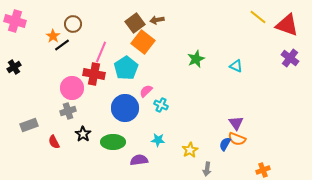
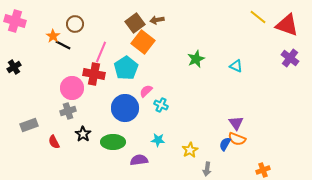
brown circle: moved 2 px right
black line: moved 1 px right; rotated 63 degrees clockwise
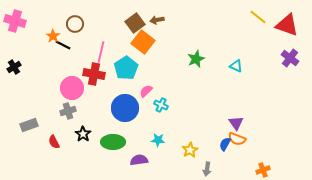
pink line: rotated 10 degrees counterclockwise
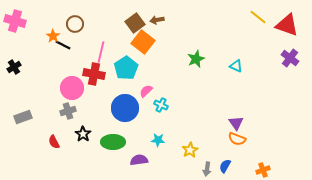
gray rectangle: moved 6 px left, 8 px up
blue semicircle: moved 22 px down
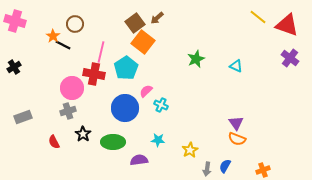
brown arrow: moved 2 px up; rotated 32 degrees counterclockwise
